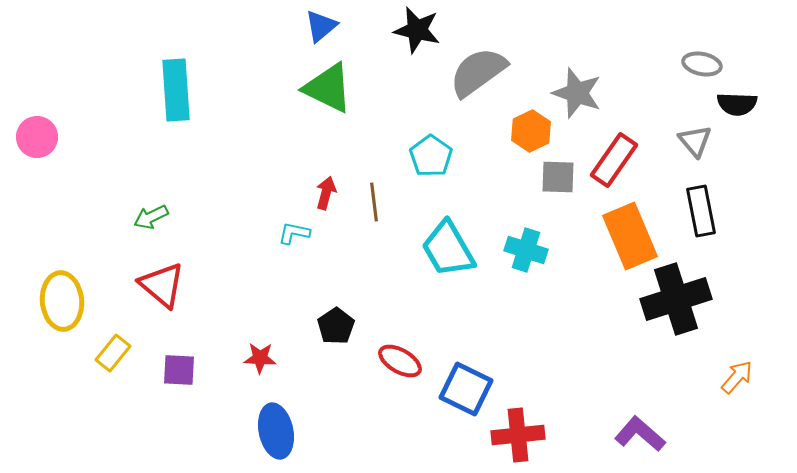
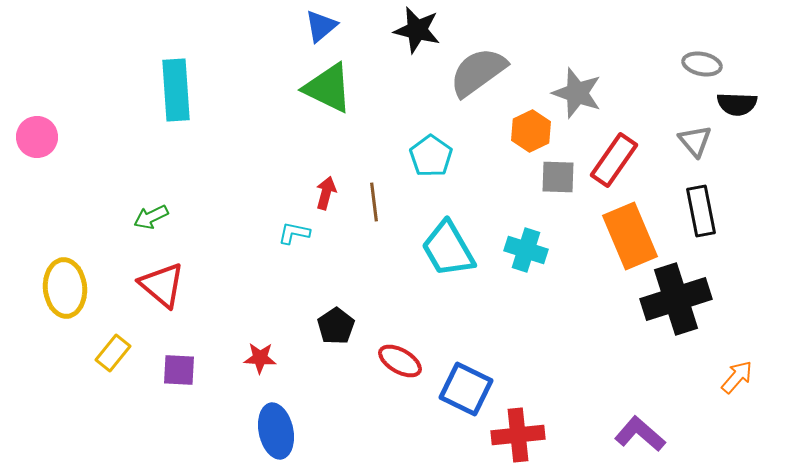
yellow ellipse: moved 3 px right, 13 px up
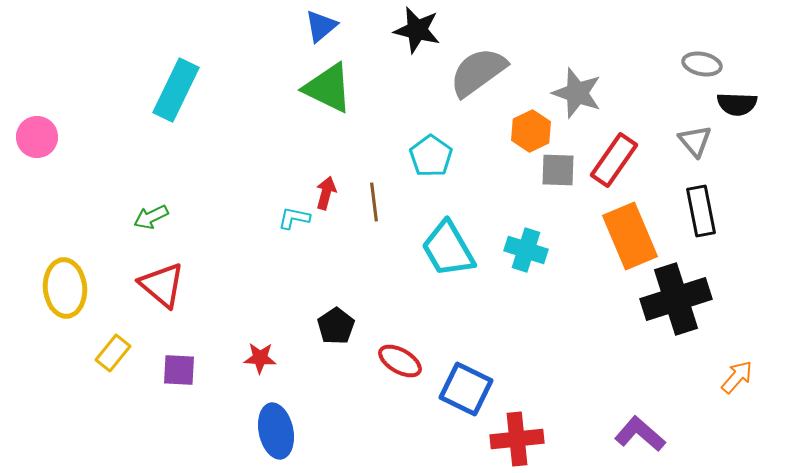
cyan rectangle: rotated 30 degrees clockwise
gray square: moved 7 px up
cyan L-shape: moved 15 px up
red cross: moved 1 px left, 4 px down
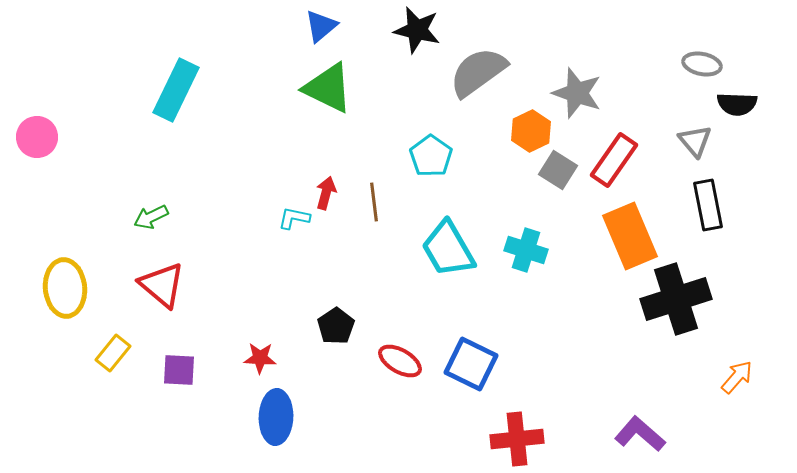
gray square: rotated 30 degrees clockwise
black rectangle: moved 7 px right, 6 px up
blue square: moved 5 px right, 25 px up
blue ellipse: moved 14 px up; rotated 14 degrees clockwise
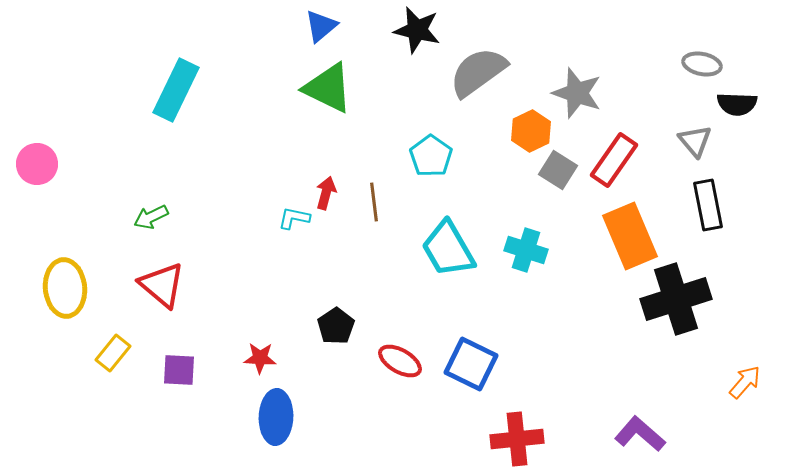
pink circle: moved 27 px down
orange arrow: moved 8 px right, 5 px down
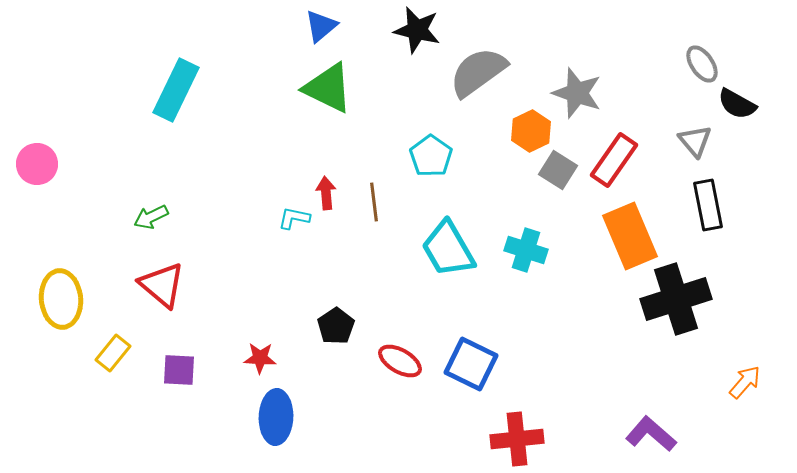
gray ellipse: rotated 45 degrees clockwise
black semicircle: rotated 27 degrees clockwise
red arrow: rotated 20 degrees counterclockwise
yellow ellipse: moved 4 px left, 11 px down
purple L-shape: moved 11 px right
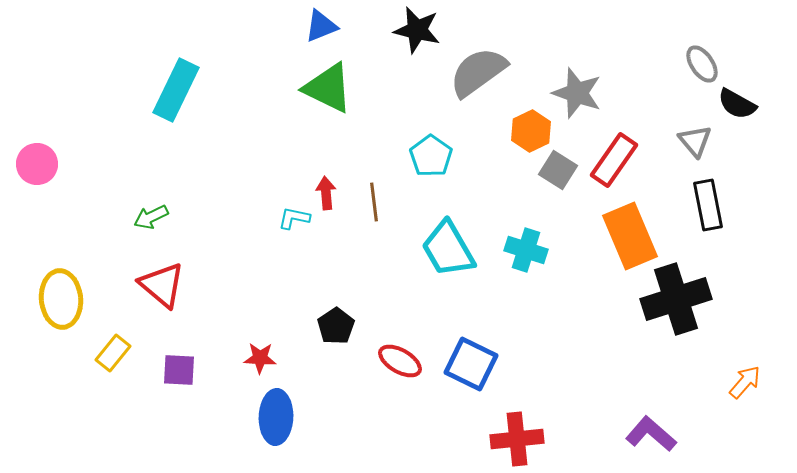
blue triangle: rotated 18 degrees clockwise
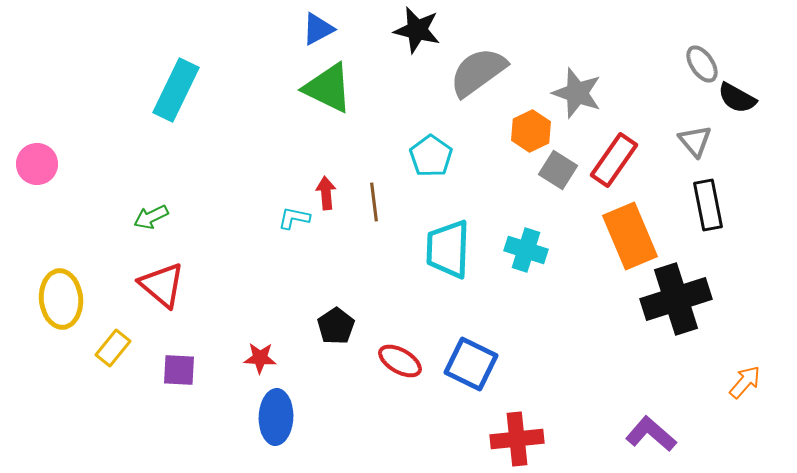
blue triangle: moved 3 px left, 3 px down; rotated 6 degrees counterclockwise
black semicircle: moved 6 px up
cyan trapezoid: rotated 32 degrees clockwise
yellow rectangle: moved 5 px up
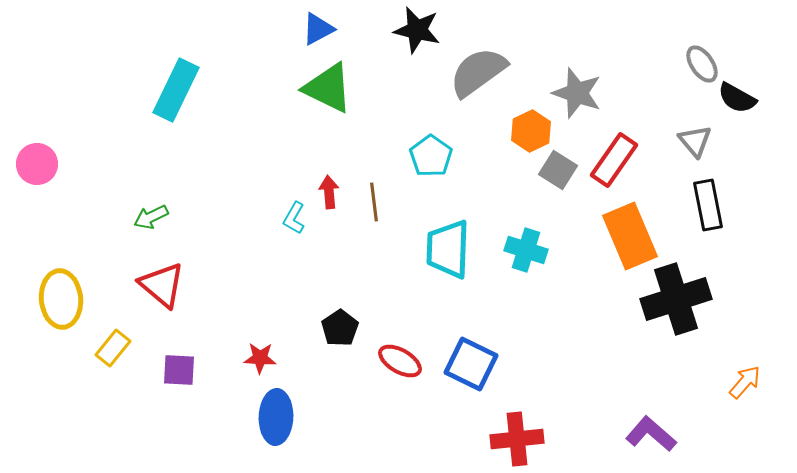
red arrow: moved 3 px right, 1 px up
cyan L-shape: rotated 72 degrees counterclockwise
black pentagon: moved 4 px right, 2 px down
